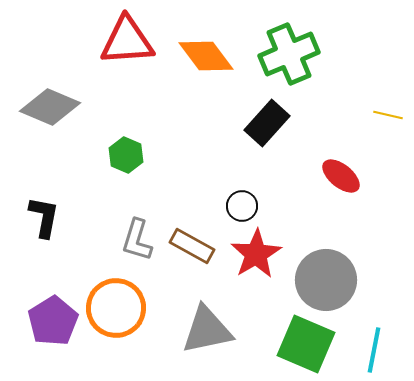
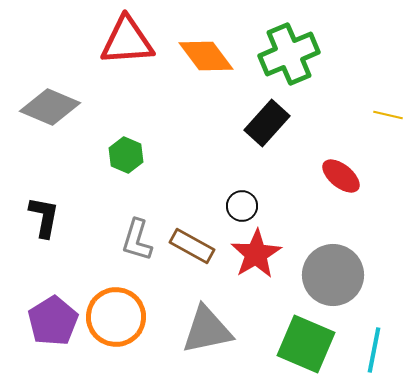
gray circle: moved 7 px right, 5 px up
orange circle: moved 9 px down
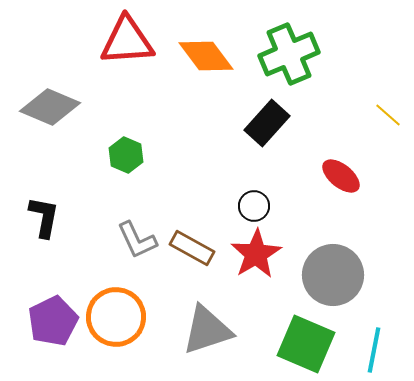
yellow line: rotated 28 degrees clockwise
black circle: moved 12 px right
gray L-shape: rotated 42 degrees counterclockwise
brown rectangle: moved 2 px down
purple pentagon: rotated 6 degrees clockwise
gray triangle: rotated 6 degrees counterclockwise
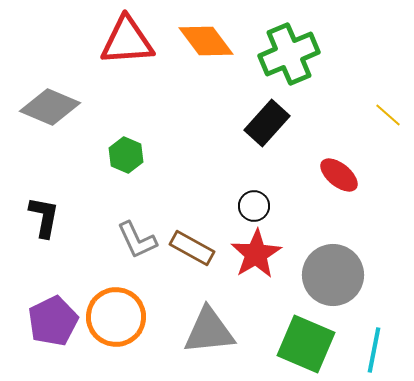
orange diamond: moved 15 px up
red ellipse: moved 2 px left, 1 px up
gray triangle: moved 2 px right, 1 px down; rotated 12 degrees clockwise
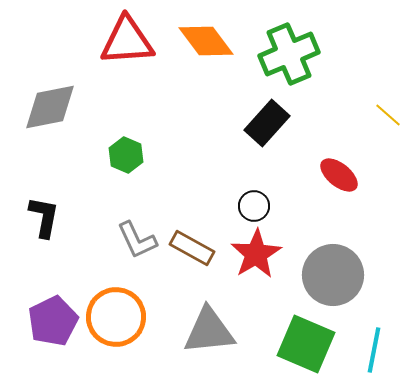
gray diamond: rotated 34 degrees counterclockwise
